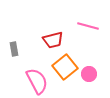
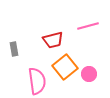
pink line: rotated 30 degrees counterclockwise
pink semicircle: rotated 20 degrees clockwise
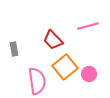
red trapezoid: rotated 60 degrees clockwise
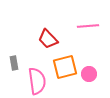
pink line: rotated 10 degrees clockwise
red trapezoid: moved 5 px left, 1 px up
gray rectangle: moved 14 px down
orange square: rotated 25 degrees clockwise
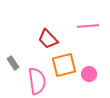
gray rectangle: moved 1 px left; rotated 24 degrees counterclockwise
orange square: moved 1 px left, 2 px up
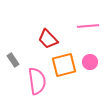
gray rectangle: moved 3 px up
pink circle: moved 1 px right, 12 px up
